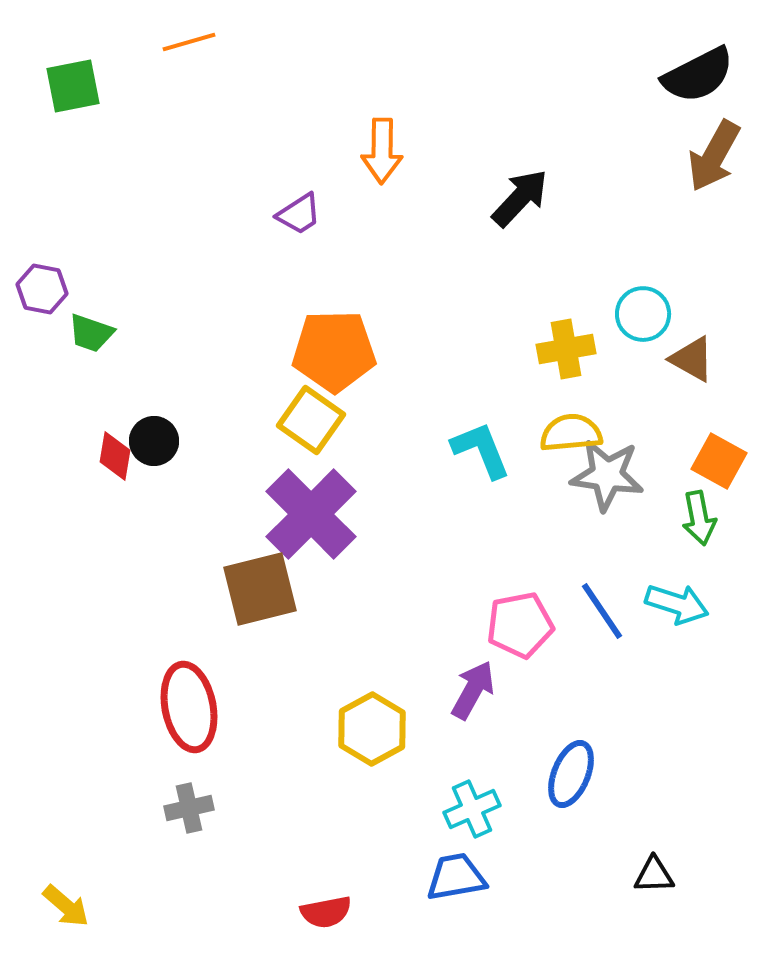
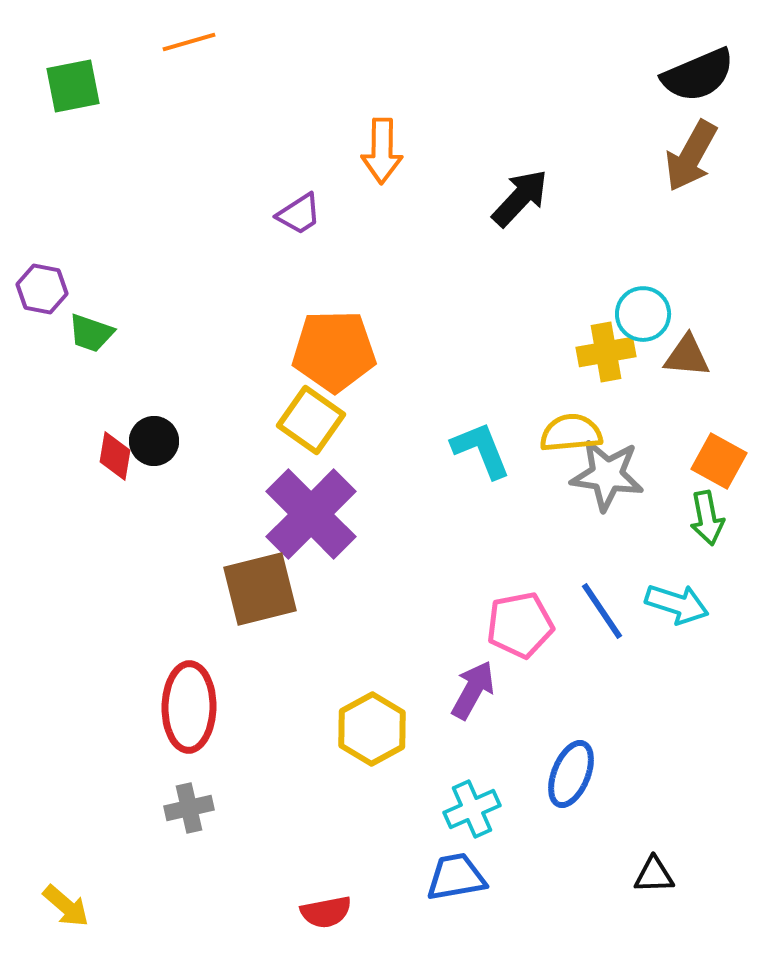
black semicircle: rotated 4 degrees clockwise
brown arrow: moved 23 px left
yellow cross: moved 40 px right, 3 px down
brown triangle: moved 5 px left, 3 px up; rotated 24 degrees counterclockwise
green arrow: moved 8 px right
red ellipse: rotated 12 degrees clockwise
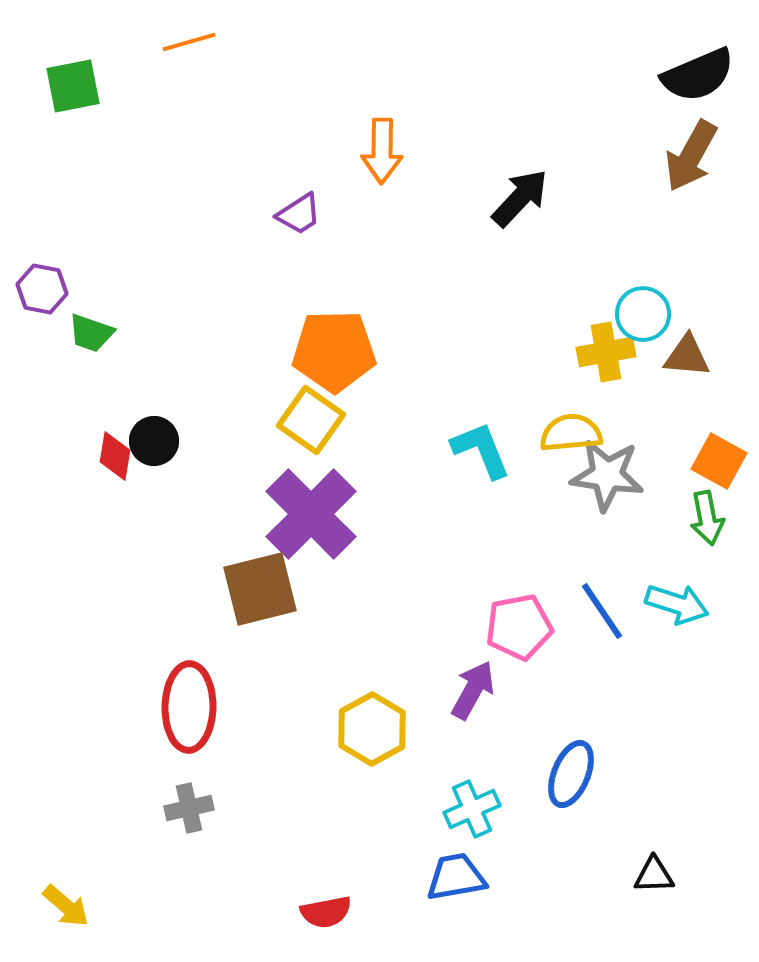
pink pentagon: moved 1 px left, 2 px down
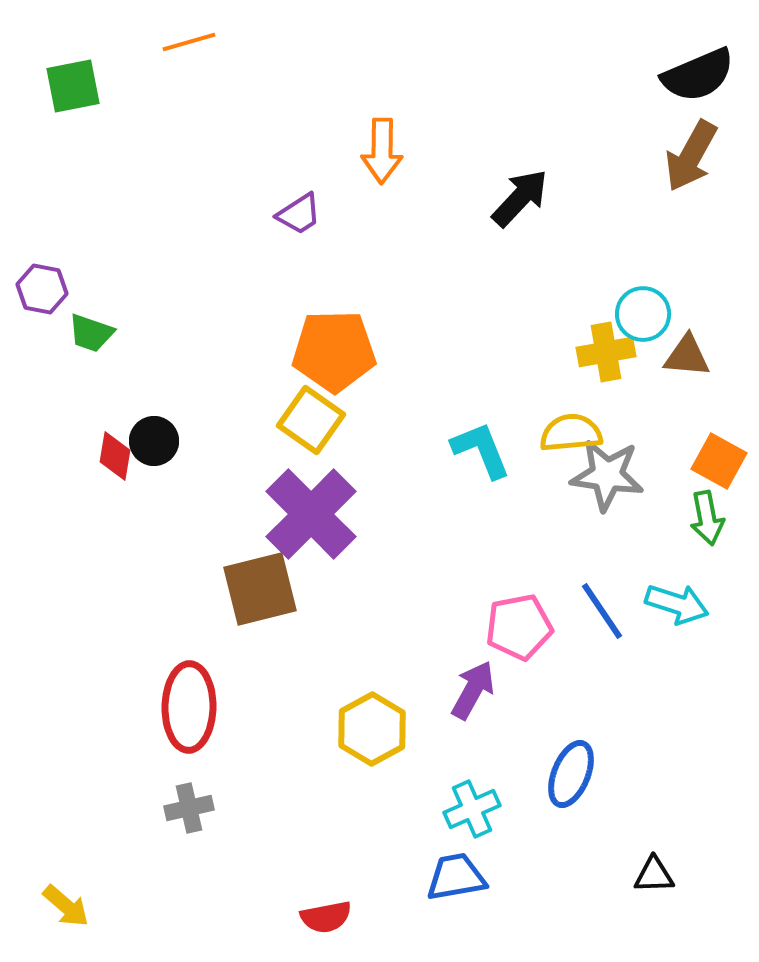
red semicircle: moved 5 px down
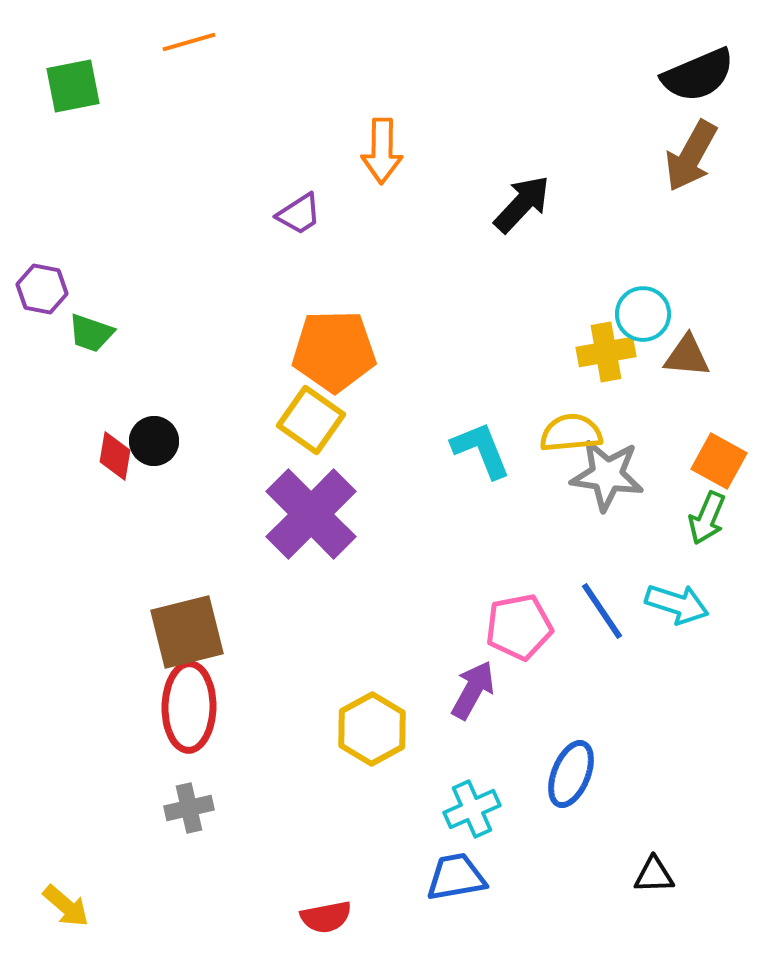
black arrow: moved 2 px right, 6 px down
green arrow: rotated 34 degrees clockwise
brown square: moved 73 px left, 43 px down
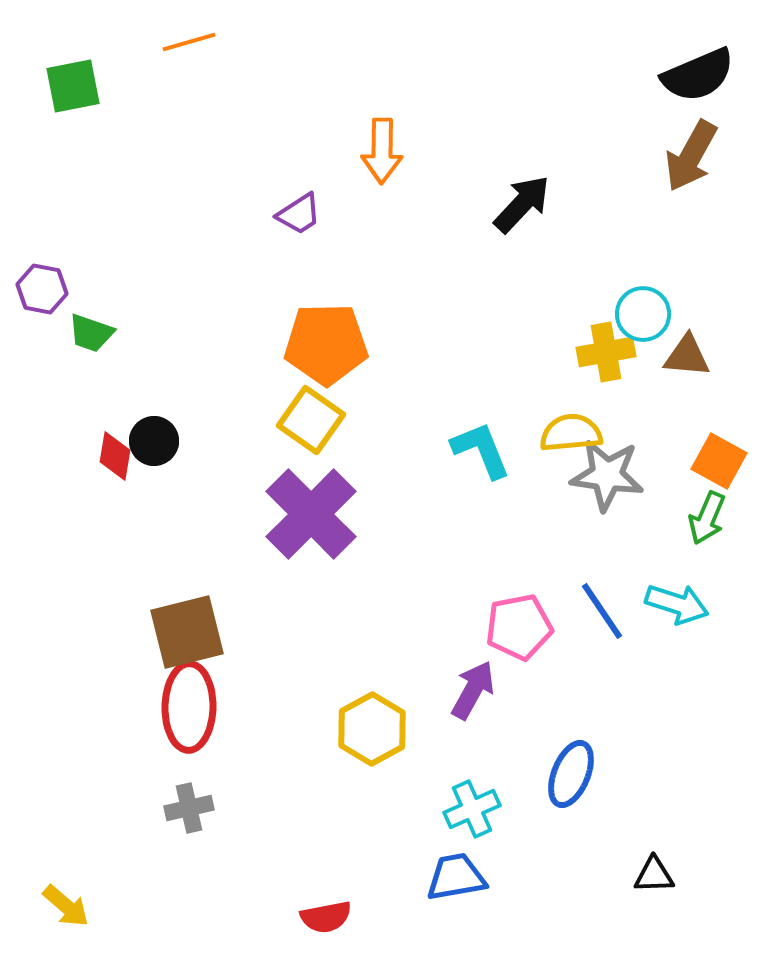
orange pentagon: moved 8 px left, 7 px up
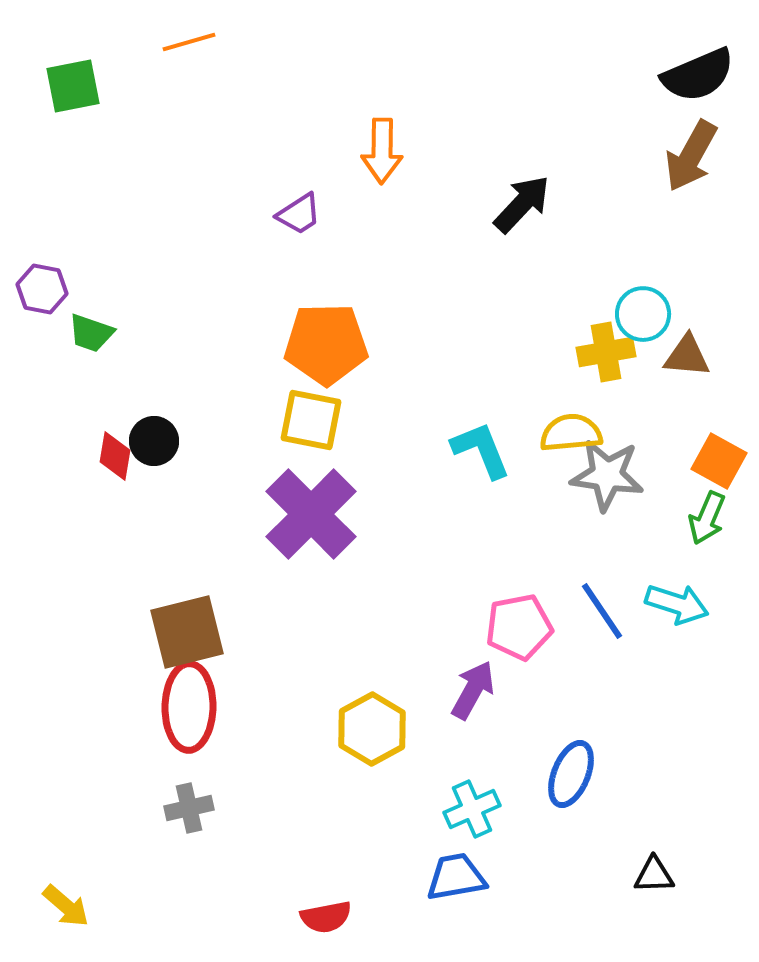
yellow square: rotated 24 degrees counterclockwise
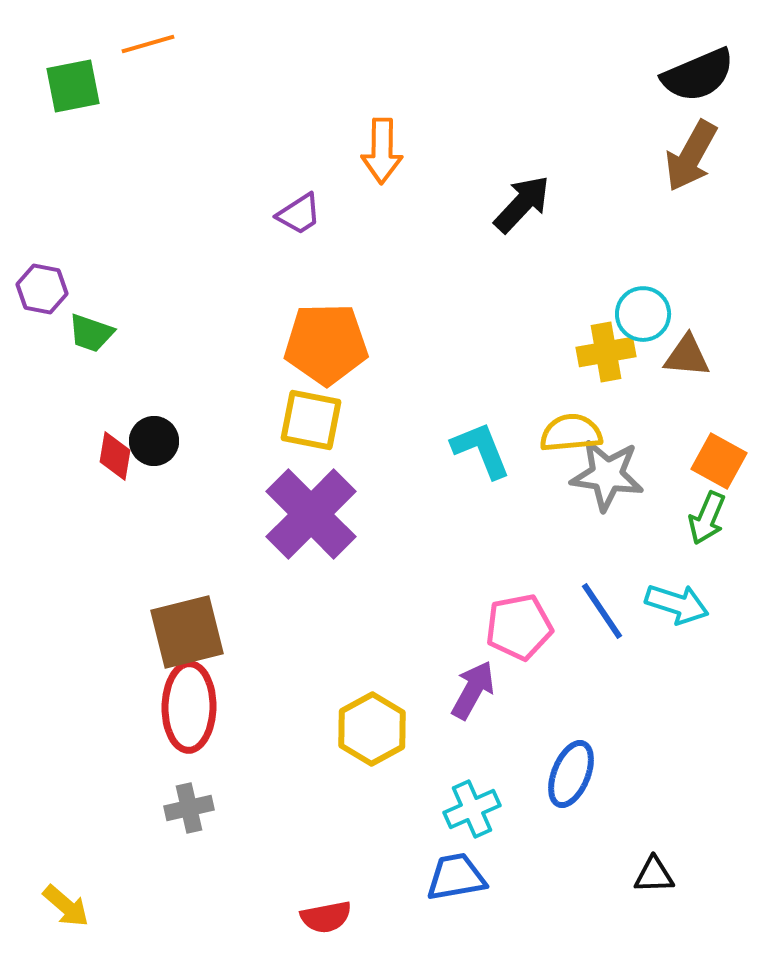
orange line: moved 41 px left, 2 px down
